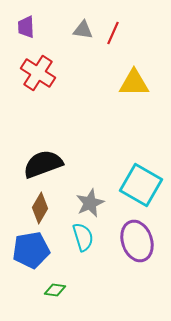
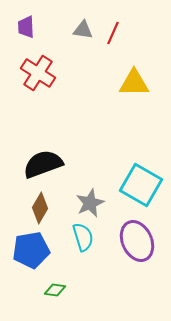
purple ellipse: rotated 6 degrees counterclockwise
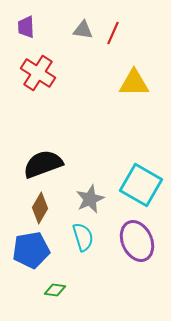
gray star: moved 4 px up
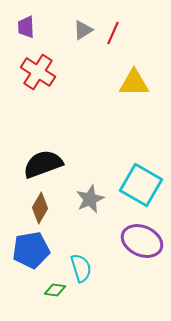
gray triangle: rotated 40 degrees counterclockwise
red cross: moved 1 px up
cyan semicircle: moved 2 px left, 31 px down
purple ellipse: moved 5 px right; rotated 42 degrees counterclockwise
